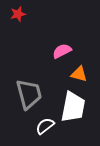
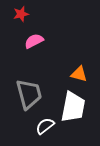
red star: moved 3 px right
pink semicircle: moved 28 px left, 10 px up
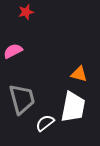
red star: moved 5 px right, 2 px up
pink semicircle: moved 21 px left, 10 px down
gray trapezoid: moved 7 px left, 5 px down
white semicircle: moved 3 px up
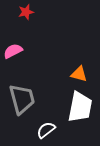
white trapezoid: moved 7 px right
white semicircle: moved 1 px right, 7 px down
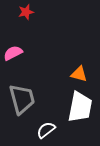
pink semicircle: moved 2 px down
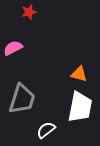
red star: moved 3 px right
pink semicircle: moved 5 px up
gray trapezoid: rotated 32 degrees clockwise
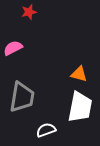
gray trapezoid: moved 2 px up; rotated 8 degrees counterclockwise
white semicircle: rotated 18 degrees clockwise
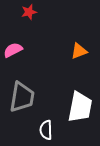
pink semicircle: moved 2 px down
orange triangle: moved 23 px up; rotated 36 degrees counterclockwise
white semicircle: rotated 72 degrees counterclockwise
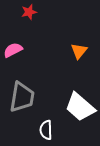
orange triangle: rotated 30 degrees counterclockwise
white trapezoid: rotated 120 degrees clockwise
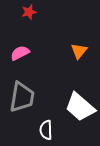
pink semicircle: moved 7 px right, 3 px down
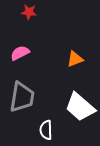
red star: rotated 21 degrees clockwise
orange triangle: moved 4 px left, 8 px down; rotated 30 degrees clockwise
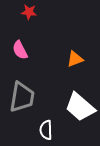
pink semicircle: moved 3 px up; rotated 90 degrees counterclockwise
